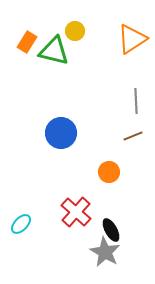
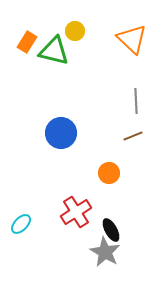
orange triangle: rotated 44 degrees counterclockwise
orange circle: moved 1 px down
red cross: rotated 16 degrees clockwise
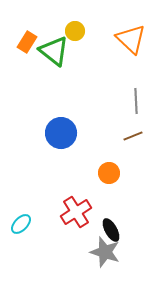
orange triangle: moved 1 px left
green triangle: rotated 24 degrees clockwise
gray star: rotated 12 degrees counterclockwise
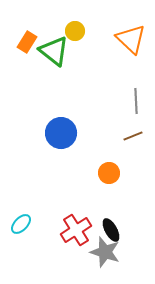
red cross: moved 18 px down
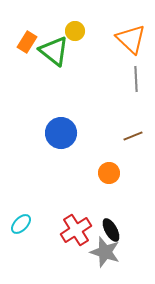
gray line: moved 22 px up
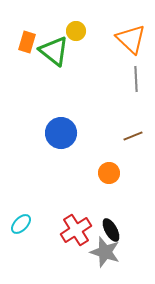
yellow circle: moved 1 px right
orange rectangle: rotated 15 degrees counterclockwise
